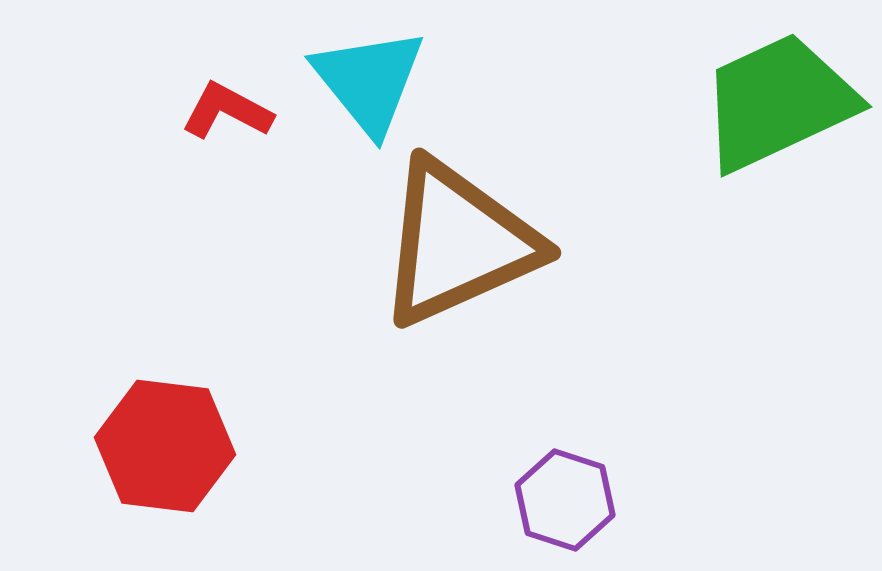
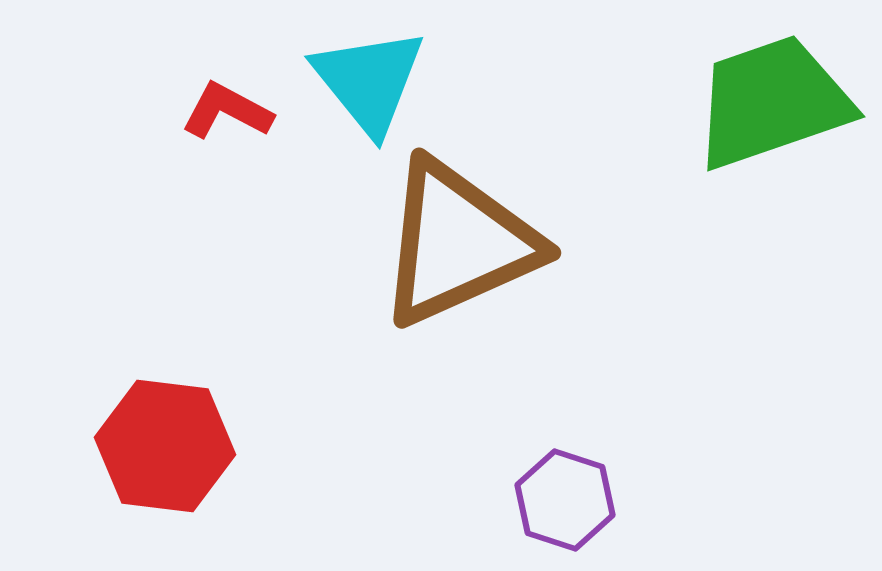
green trapezoid: moved 6 px left; rotated 6 degrees clockwise
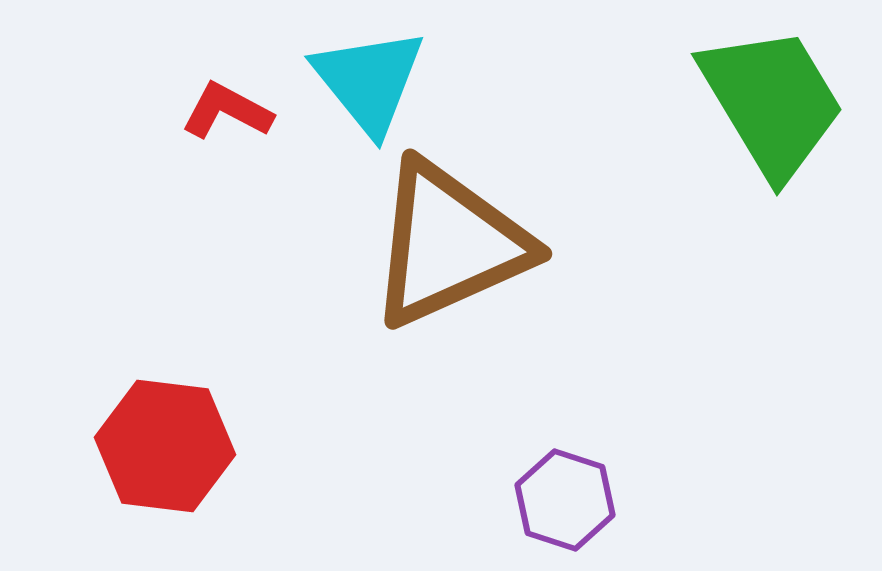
green trapezoid: rotated 78 degrees clockwise
brown triangle: moved 9 px left, 1 px down
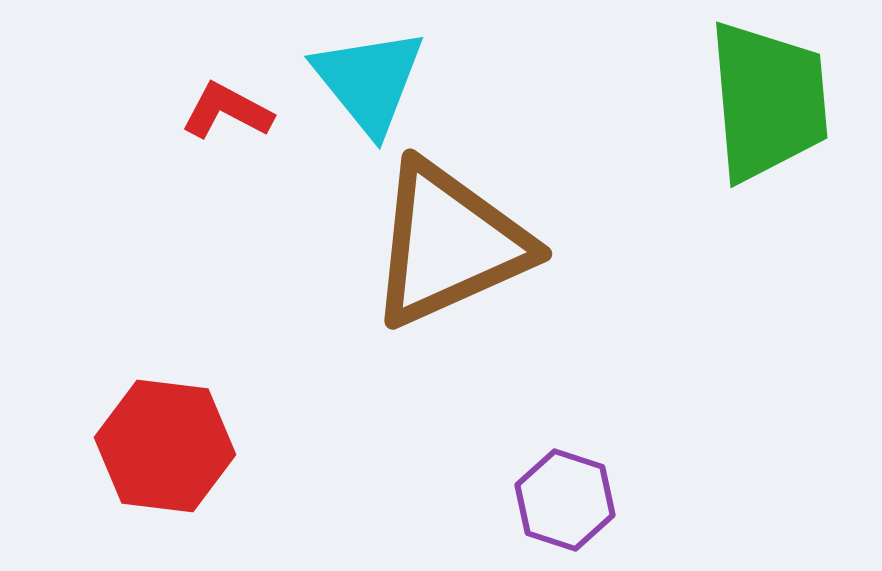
green trapezoid: moved 4 px left, 1 px up; rotated 26 degrees clockwise
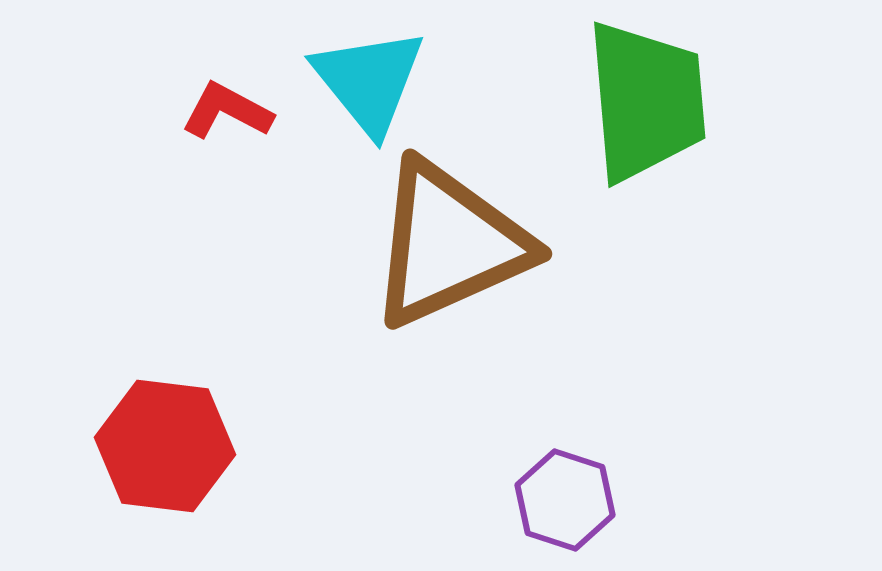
green trapezoid: moved 122 px left
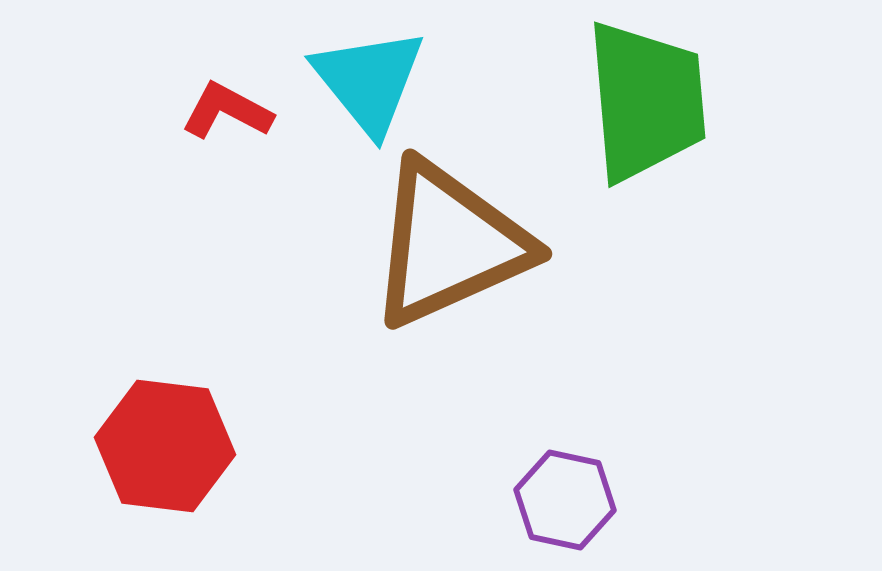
purple hexagon: rotated 6 degrees counterclockwise
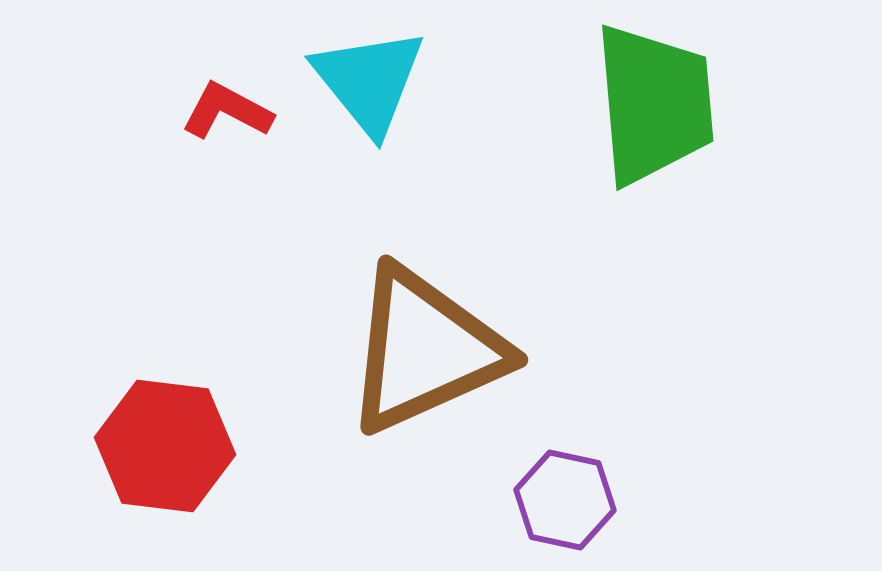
green trapezoid: moved 8 px right, 3 px down
brown triangle: moved 24 px left, 106 px down
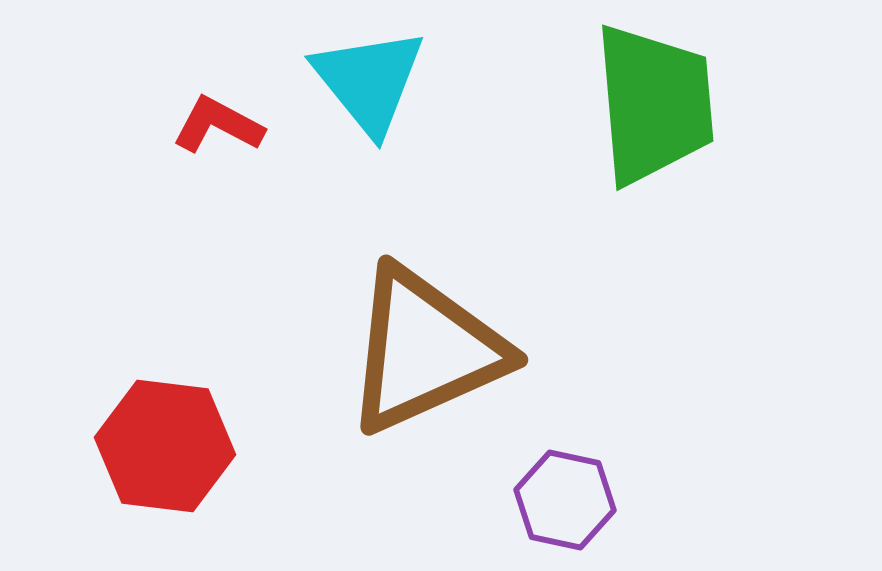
red L-shape: moved 9 px left, 14 px down
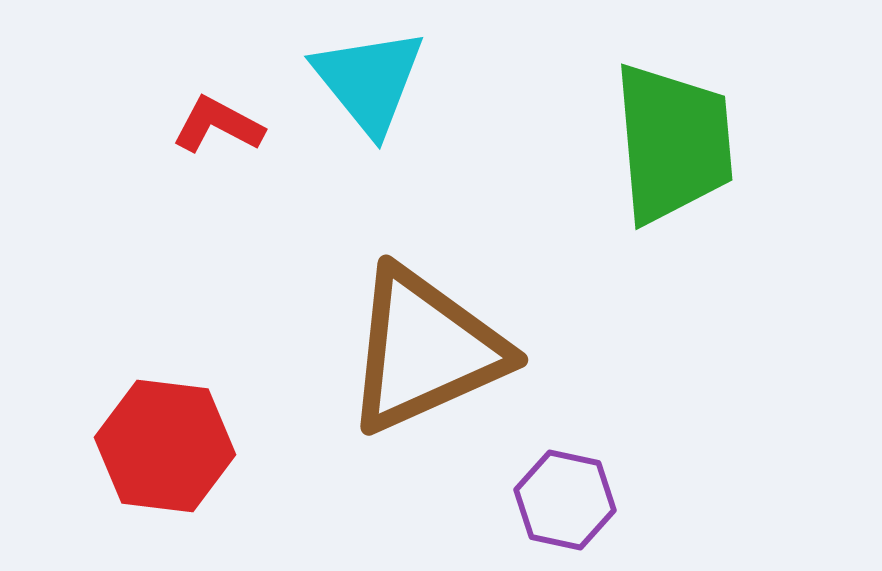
green trapezoid: moved 19 px right, 39 px down
